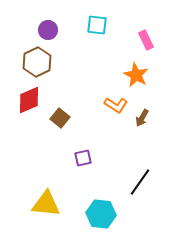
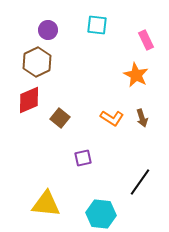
orange L-shape: moved 4 px left, 13 px down
brown arrow: rotated 48 degrees counterclockwise
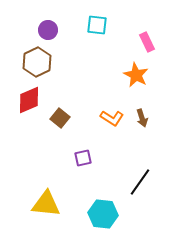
pink rectangle: moved 1 px right, 2 px down
cyan hexagon: moved 2 px right
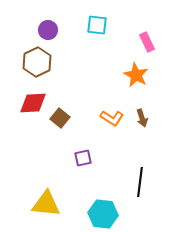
red diamond: moved 4 px right, 3 px down; rotated 20 degrees clockwise
black line: rotated 28 degrees counterclockwise
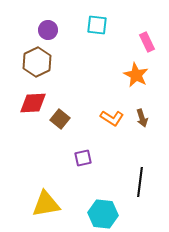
brown square: moved 1 px down
yellow triangle: rotated 16 degrees counterclockwise
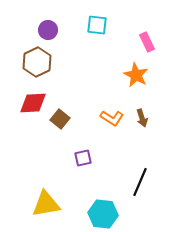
black line: rotated 16 degrees clockwise
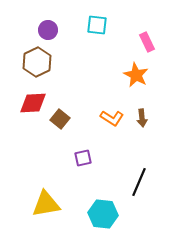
brown arrow: rotated 12 degrees clockwise
black line: moved 1 px left
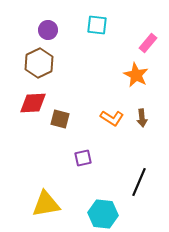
pink rectangle: moved 1 px right, 1 px down; rotated 66 degrees clockwise
brown hexagon: moved 2 px right, 1 px down
brown square: rotated 24 degrees counterclockwise
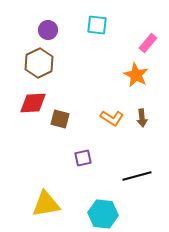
black line: moved 2 px left, 6 px up; rotated 52 degrees clockwise
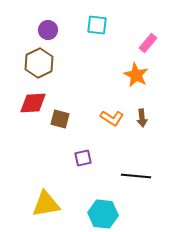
black line: moved 1 px left; rotated 20 degrees clockwise
